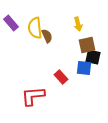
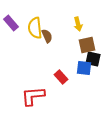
black square: moved 2 px down
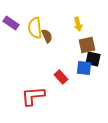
purple rectangle: rotated 14 degrees counterclockwise
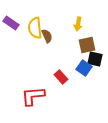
yellow arrow: rotated 24 degrees clockwise
black square: moved 2 px right
blue square: rotated 28 degrees clockwise
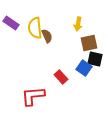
brown square: moved 2 px right, 2 px up
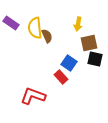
blue square: moved 15 px left, 5 px up
red L-shape: rotated 25 degrees clockwise
